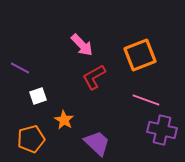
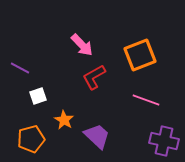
purple cross: moved 2 px right, 11 px down
purple trapezoid: moved 7 px up
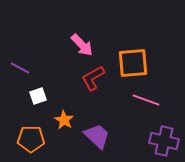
orange square: moved 7 px left, 8 px down; rotated 16 degrees clockwise
red L-shape: moved 1 px left, 1 px down
orange pentagon: rotated 16 degrees clockwise
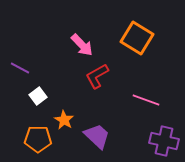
orange square: moved 4 px right, 25 px up; rotated 36 degrees clockwise
red L-shape: moved 4 px right, 2 px up
white square: rotated 18 degrees counterclockwise
orange pentagon: moved 7 px right
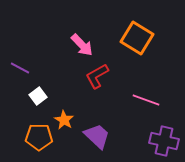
orange pentagon: moved 1 px right, 2 px up
